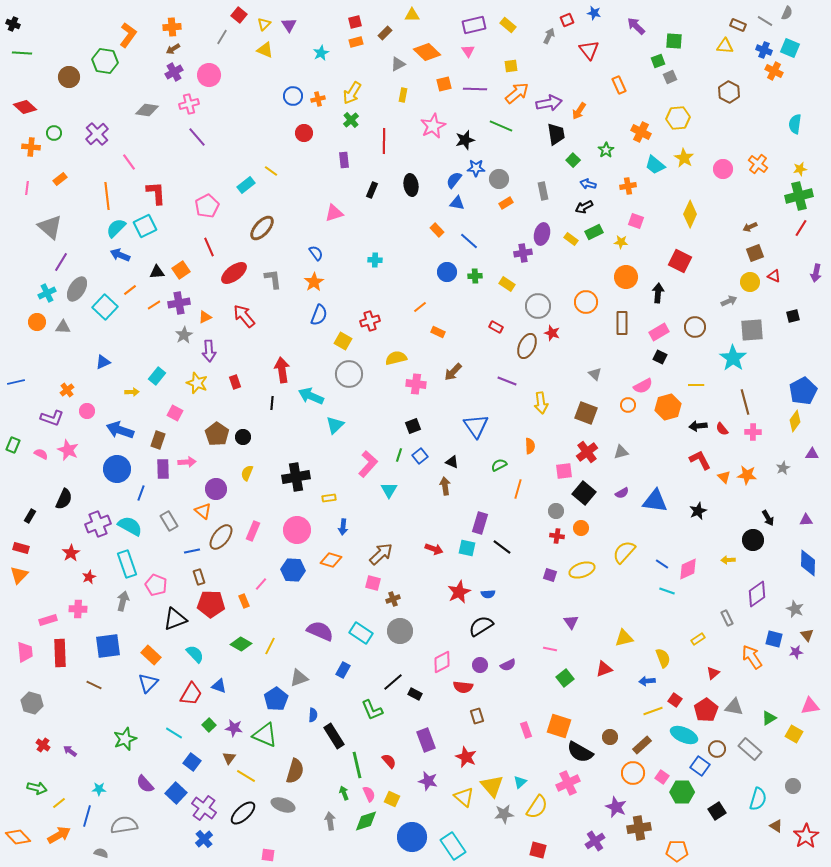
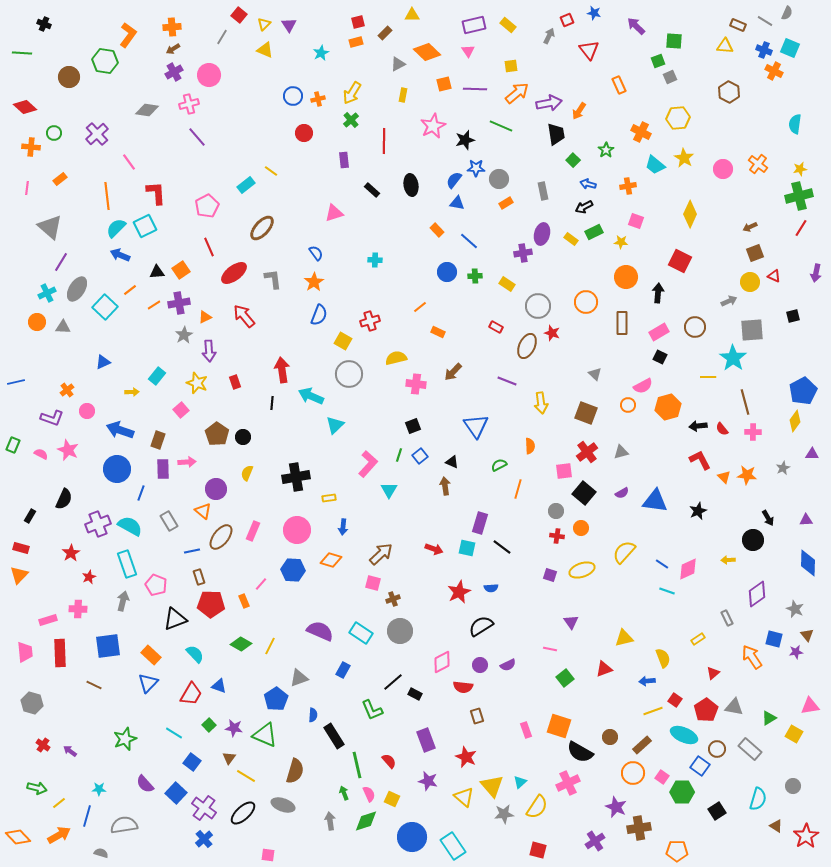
red square at (355, 22): moved 3 px right
black cross at (13, 24): moved 31 px right
black rectangle at (372, 190): rotated 70 degrees counterclockwise
yellow line at (696, 385): moved 12 px right, 8 px up
pink square at (175, 413): moved 6 px right, 3 px up; rotated 21 degrees clockwise
blue semicircle at (488, 594): moved 3 px right, 6 px up
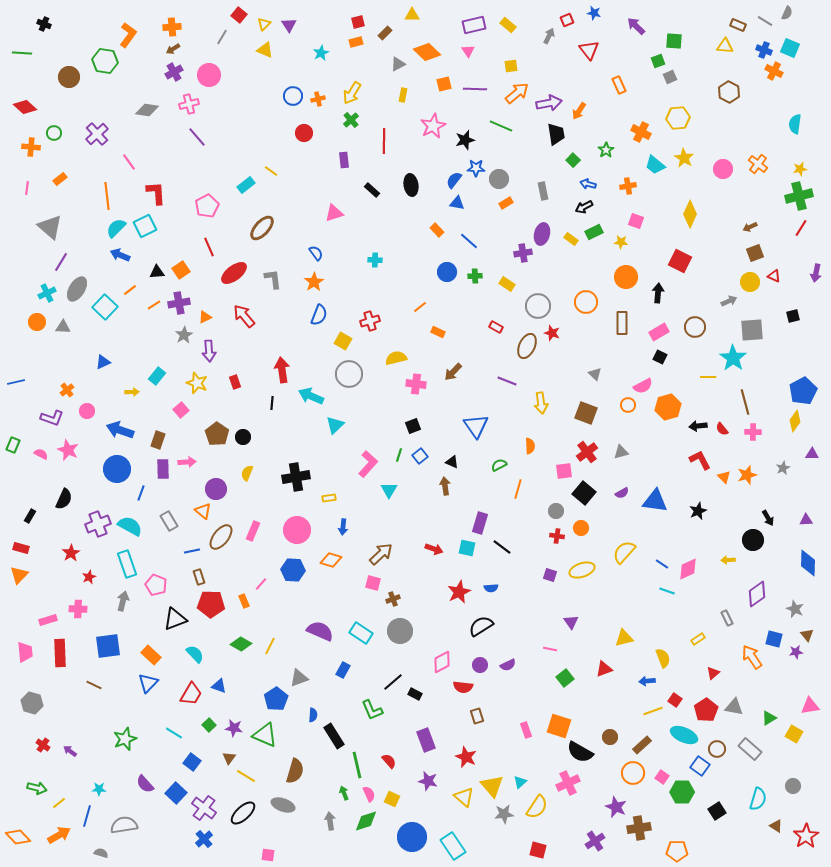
orange star at (747, 475): rotated 24 degrees counterclockwise
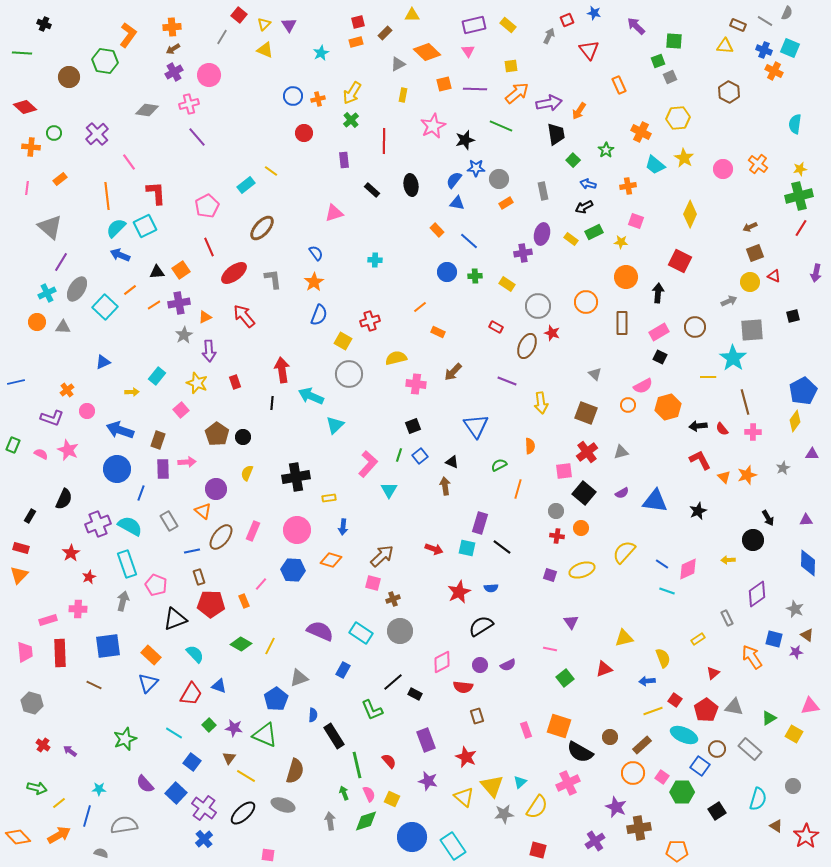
brown arrow at (381, 554): moved 1 px right, 2 px down
brown triangle at (807, 635): rotated 16 degrees counterclockwise
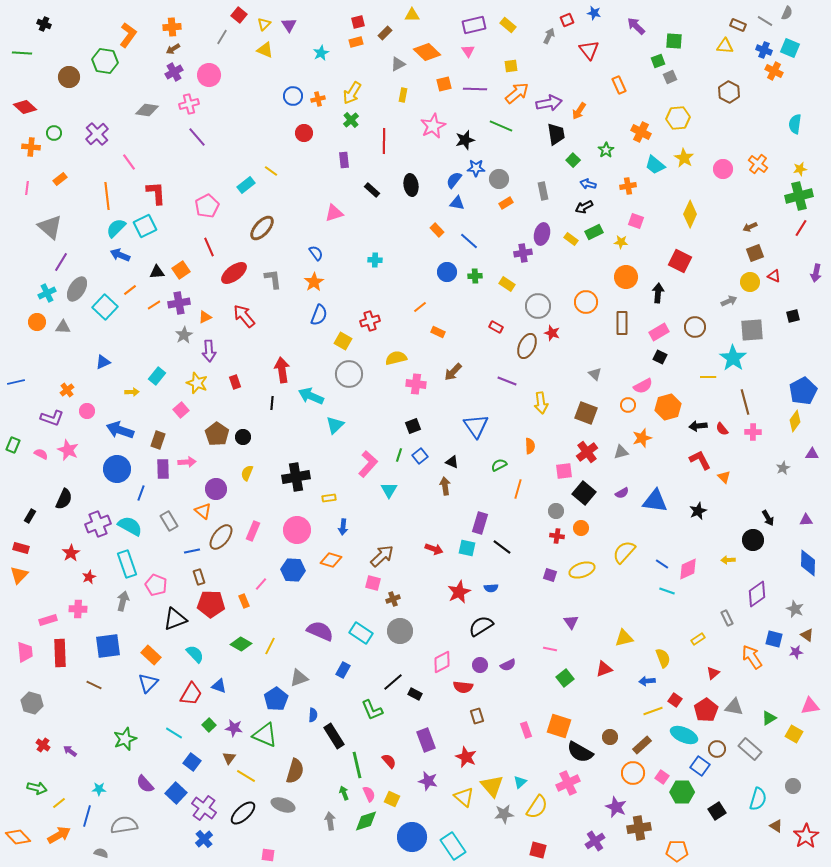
orange star at (747, 475): moved 105 px left, 37 px up
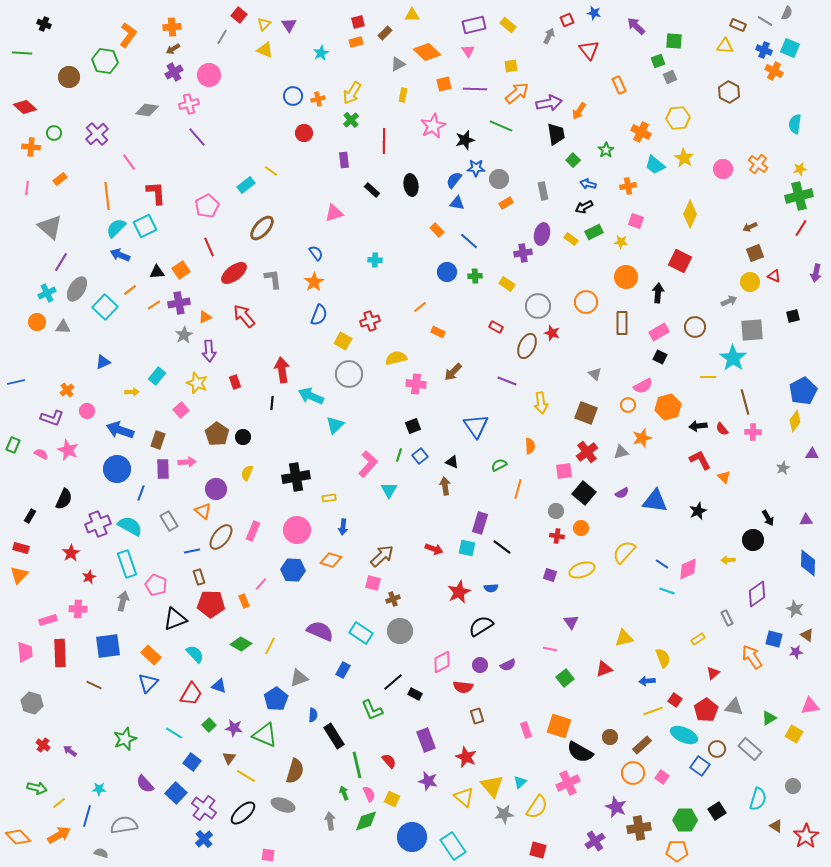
green hexagon at (682, 792): moved 3 px right, 28 px down
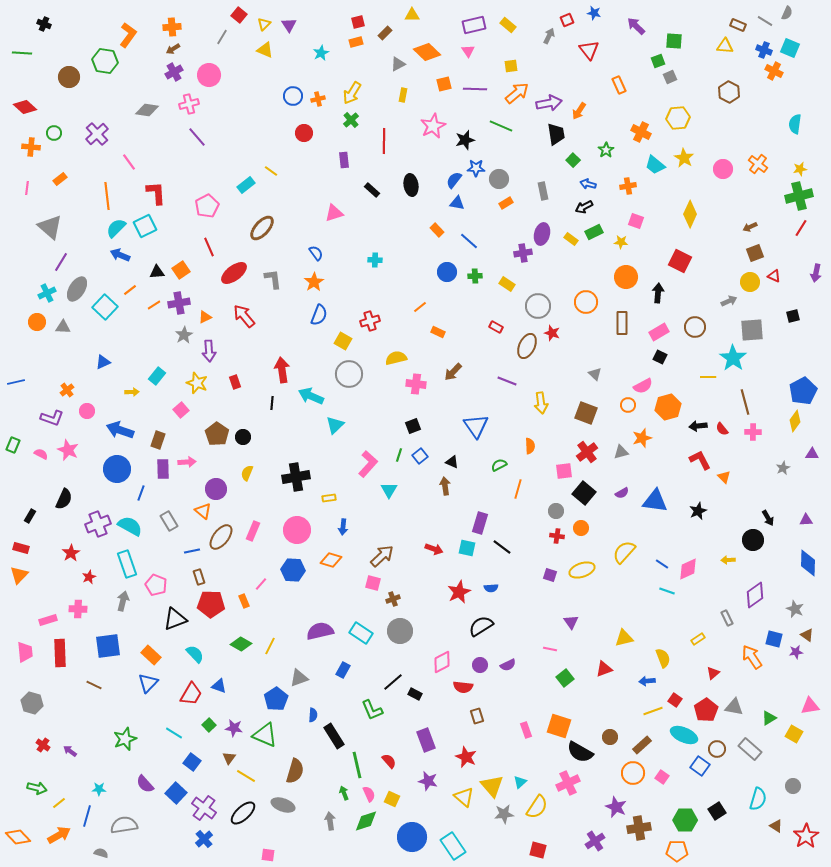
purple diamond at (757, 594): moved 2 px left, 1 px down
purple semicircle at (320, 631): rotated 36 degrees counterclockwise
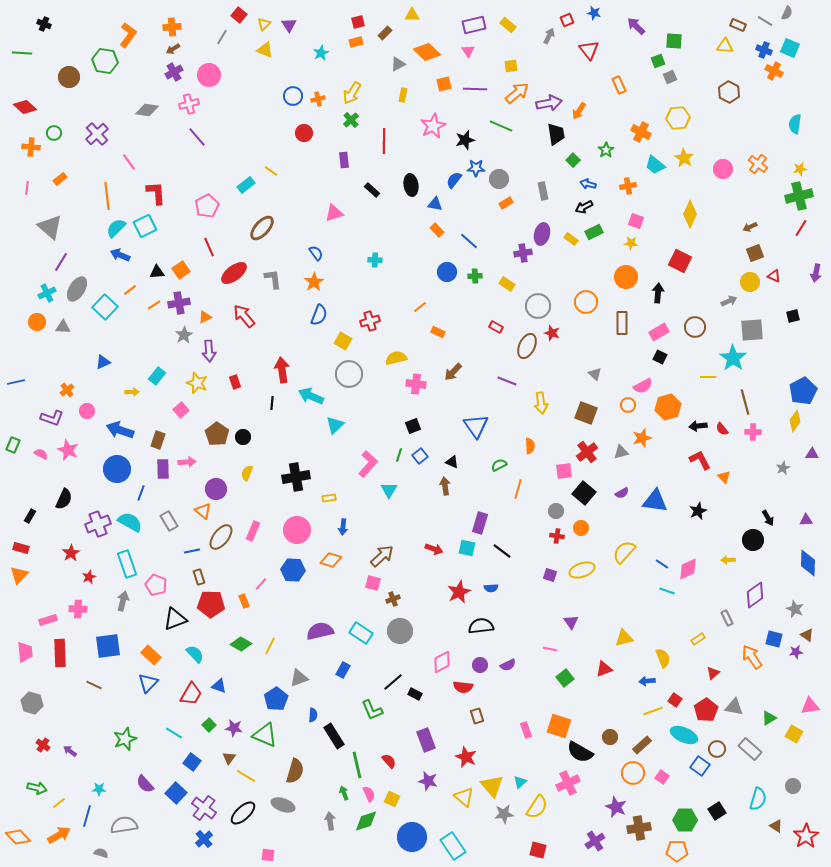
blue triangle at (457, 203): moved 22 px left, 1 px down
yellow star at (621, 242): moved 10 px right, 1 px down
cyan semicircle at (130, 526): moved 4 px up
black line at (502, 547): moved 4 px down
black semicircle at (481, 626): rotated 25 degrees clockwise
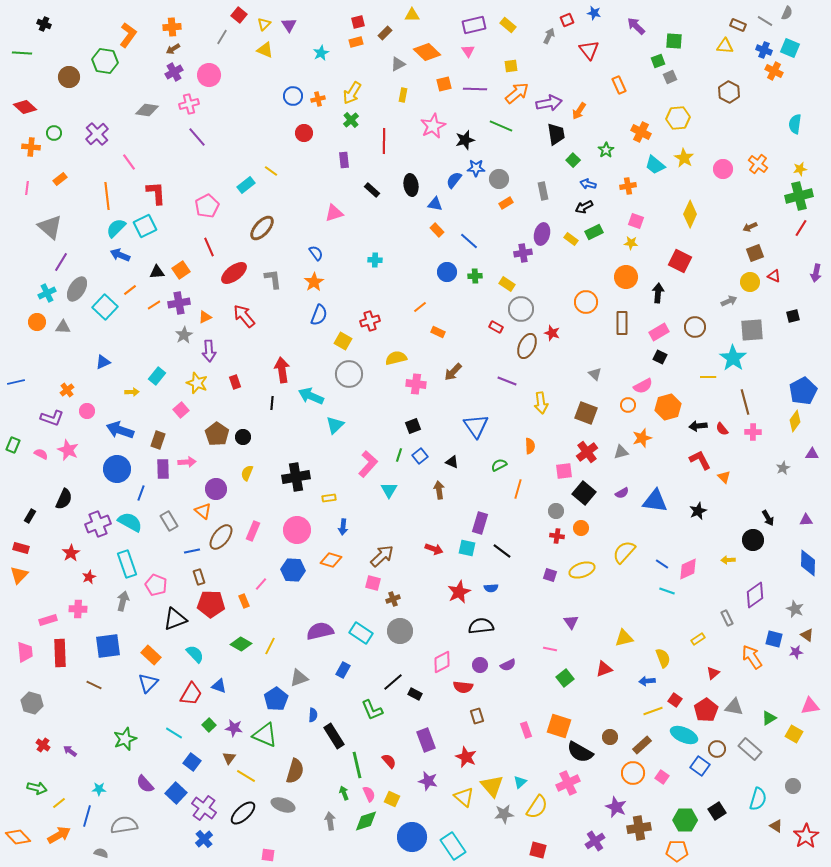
gray circle at (538, 306): moved 17 px left, 3 px down
brown arrow at (445, 486): moved 6 px left, 4 px down
